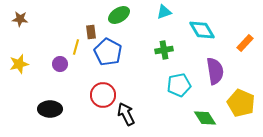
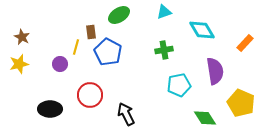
brown star: moved 2 px right, 18 px down; rotated 21 degrees clockwise
red circle: moved 13 px left
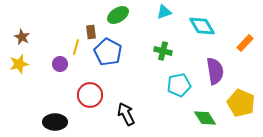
green ellipse: moved 1 px left
cyan diamond: moved 4 px up
green cross: moved 1 px left, 1 px down; rotated 24 degrees clockwise
black ellipse: moved 5 px right, 13 px down
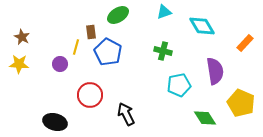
yellow star: rotated 18 degrees clockwise
black ellipse: rotated 15 degrees clockwise
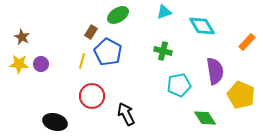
brown rectangle: rotated 40 degrees clockwise
orange rectangle: moved 2 px right, 1 px up
yellow line: moved 6 px right, 14 px down
purple circle: moved 19 px left
red circle: moved 2 px right, 1 px down
yellow pentagon: moved 8 px up
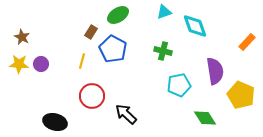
cyan diamond: moved 7 px left; rotated 12 degrees clockwise
blue pentagon: moved 5 px right, 3 px up
black arrow: rotated 20 degrees counterclockwise
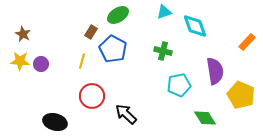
brown star: moved 1 px right, 3 px up
yellow star: moved 1 px right, 3 px up
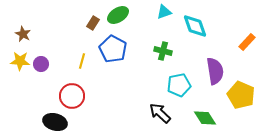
brown rectangle: moved 2 px right, 9 px up
red circle: moved 20 px left
black arrow: moved 34 px right, 1 px up
